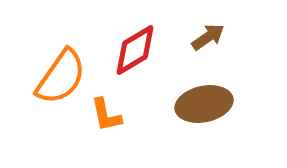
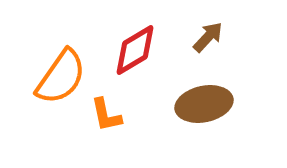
brown arrow: rotated 12 degrees counterclockwise
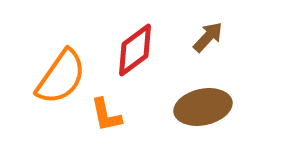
red diamond: rotated 6 degrees counterclockwise
brown ellipse: moved 1 px left, 3 px down
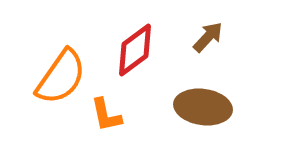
brown ellipse: rotated 20 degrees clockwise
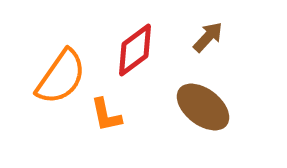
brown ellipse: rotated 30 degrees clockwise
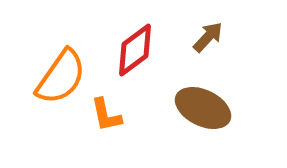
brown ellipse: moved 1 px down; rotated 12 degrees counterclockwise
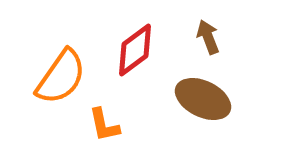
brown arrow: rotated 64 degrees counterclockwise
brown ellipse: moved 9 px up
orange L-shape: moved 2 px left, 10 px down
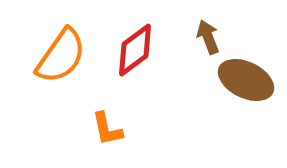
orange semicircle: moved 21 px up
brown ellipse: moved 43 px right, 19 px up
orange L-shape: moved 3 px right, 4 px down
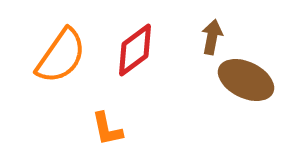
brown arrow: moved 4 px right; rotated 32 degrees clockwise
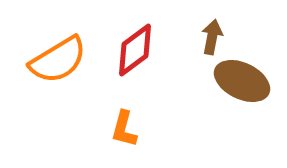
orange semicircle: moved 3 px left, 4 px down; rotated 24 degrees clockwise
brown ellipse: moved 4 px left, 1 px down
orange L-shape: moved 17 px right; rotated 27 degrees clockwise
